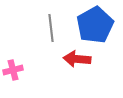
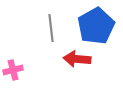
blue pentagon: moved 1 px right, 1 px down
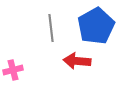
red arrow: moved 2 px down
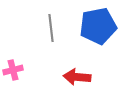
blue pentagon: moved 2 px right; rotated 18 degrees clockwise
red arrow: moved 16 px down
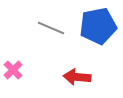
gray line: rotated 60 degrees counterclockwise
pink cross: rotated 30 degrees counterclockwise
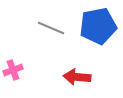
pink cross: rotated 24 degrees clockwise
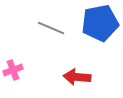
blue pentagon: moved 2 px right, 3 px up
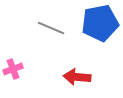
pink cross: moved 1 px up
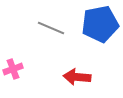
blue pentagon: moved 1 px down
